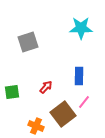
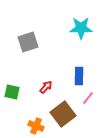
green square: rotated 21 degrees clockwise
pink line: moved 4 px right, 4 px up
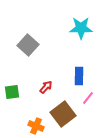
gray square: moved 3 px down; rotated 30 degrees counterclockwise
green square: rotated 21 degrees counterclockwise
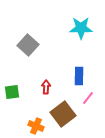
red arrow: rotated 40 degrees counterclockwise
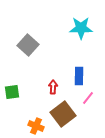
red arrow: moved 7 px right
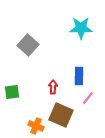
brown square: moved 2 px left, 1 px down; rotated 30 degrees counterclockwise
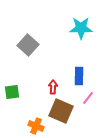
brown square: moved 4 px up
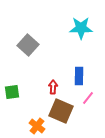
orange cross: moved 1 px right; rotated 14 degrees clockwise
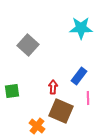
blue rectangle: rotated 36 degrees clockwise
green square: moved 1 px up
pink line: rotated 40 degrees counterclockwise
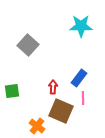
cyan star: moved 2 px up
blue rectangle: moved 2 px down
pink line: moved 5 px left
